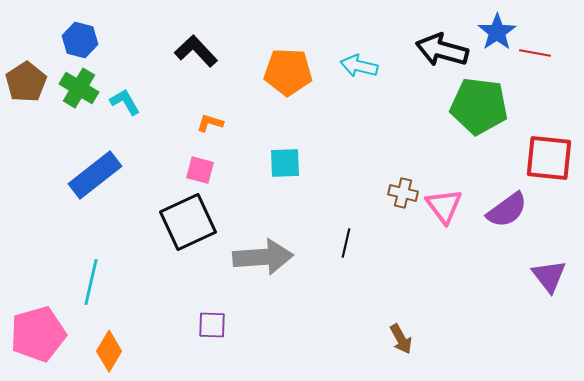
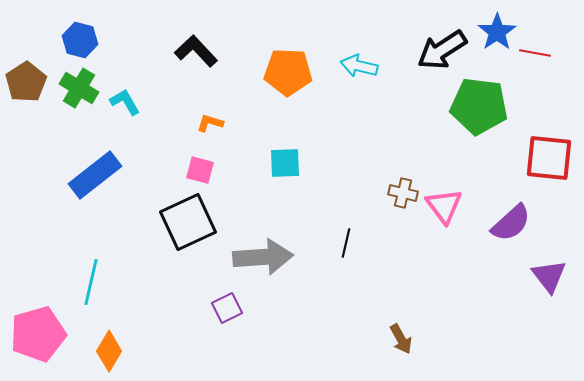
black arrow: rotated 48 degrees counterclockwise
purple semicircle: moved 4 px right, 13 px down; rotated 6 degrees counterclockwise
purple square: moved 15 px right, 17 px up; rotated 28 degrees counterclockwise
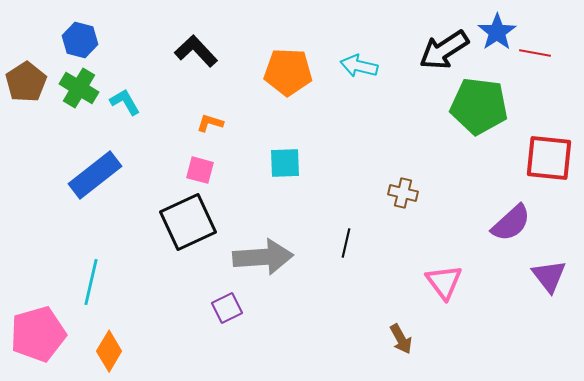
black arrow: moved 2 px right
pink triangle: moved 76 px down
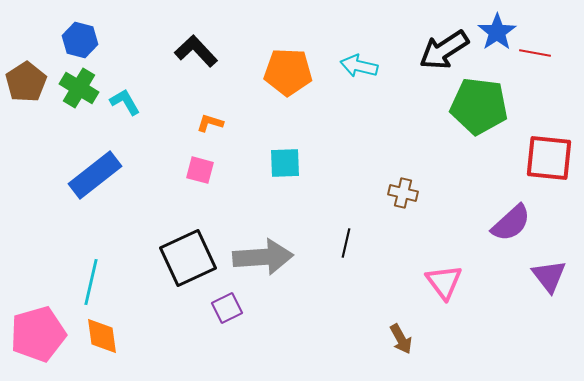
black square: moved 36 px down
orange diamond: moved 7 px left, 15 px up; rotated 39 degrees counterclockwise
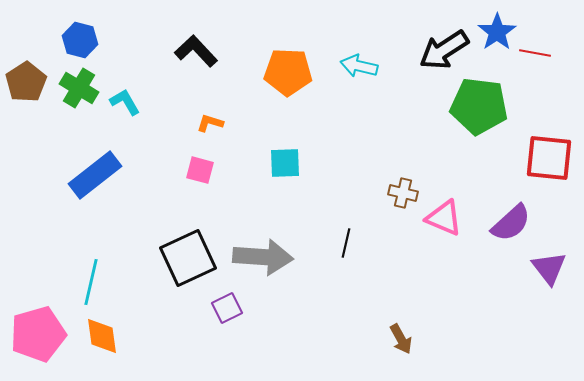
gray arrow: rotated 8 degrees clockwise
purple triangle: moved 8 px up
pink triangle: moved 64 px up; rotated 30 degrees counterclockwise
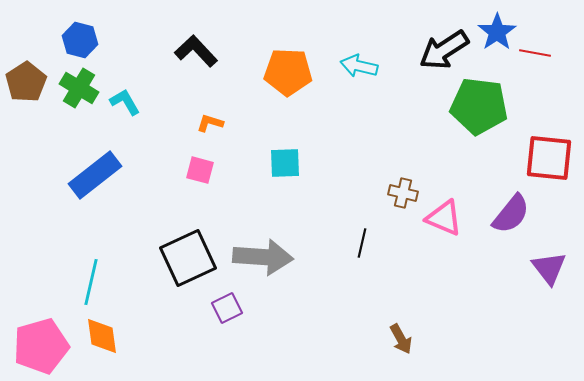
purple semicircle: moved 9 px up; rotated 9 degrees counterclockwise
black line: moved 16 px right
pink pentagon: moved 3 px right, 12 px down
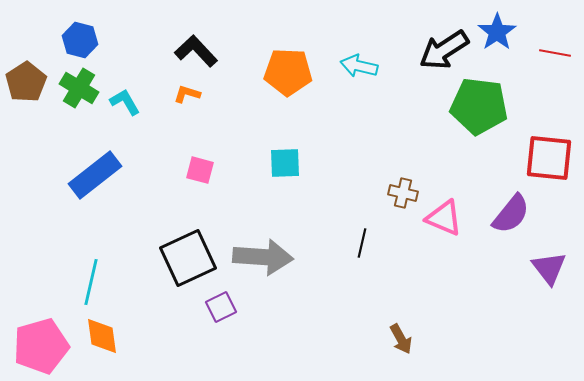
red line: moved 20 px right
orange L-shape: moved 23 px left, 29 px up
purple square: moved 6 px left, 1 px up
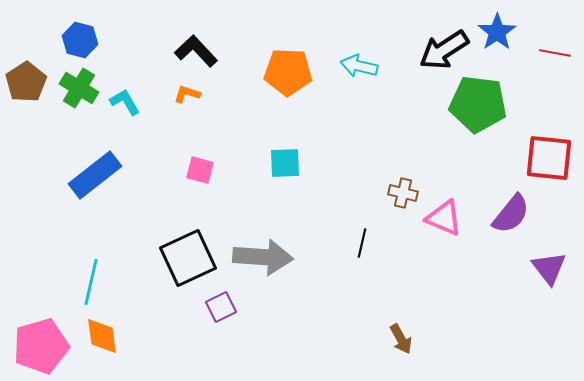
green pentagon: moved 1 px left, 2 px up
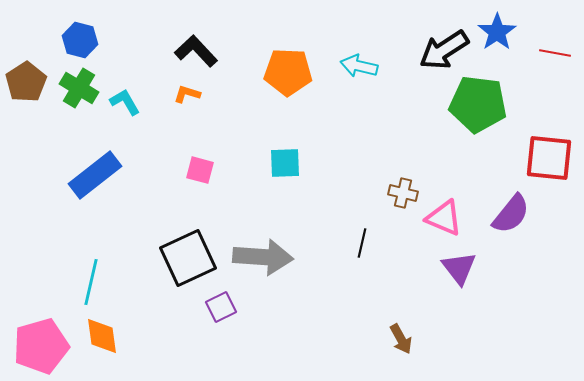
purple triangle: moved 90 px left
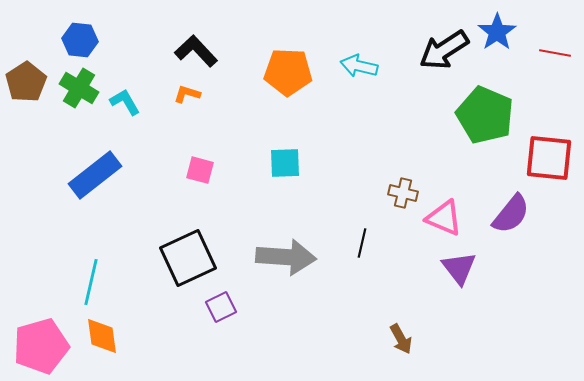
blue hexagon: rotated 8 degrees counterclockwise
green pentagon: moved 7 px right, 11 px down; rotated 16 degrees clockwise
gray arrow: moved 23 px right
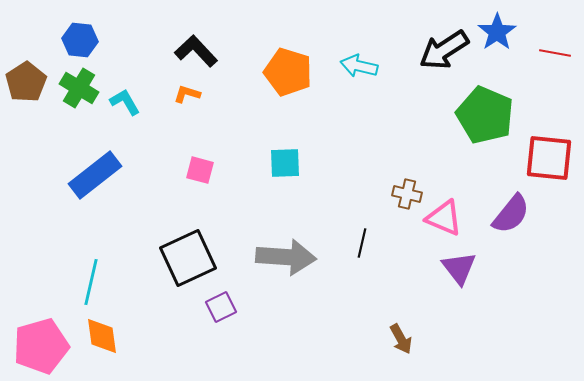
orange pentagon: rotated 15 degrees clockwise
brown cross: moved 4 px right, 1 px down
